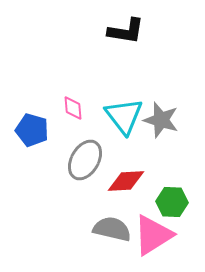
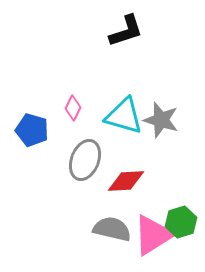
black L-shape: rotated 27 degrees counterclockwise
pink diamond: rotated 30 degrees clockwise
cyan triangle: rotated 36 degrees counterclockwise
gray ellipse: rotated 9 degrees counterclockwise
green hexagon: moved 9 px right, 20 px down; rotated 20 degrees counterclockwise
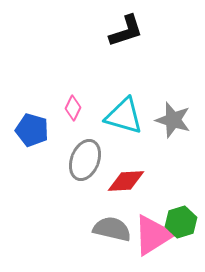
gray star: moved 12 px right
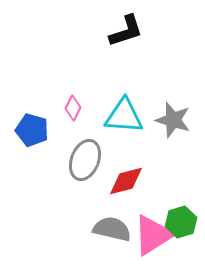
cyan triangle: rotated 12 degrees counterclockwise
red diamond: rotated 12 degrees counterclockwise
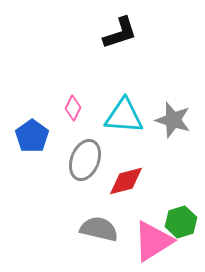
black L-shape: moved 6 px left, 2 px down
blue pentagon: moved 6 px down; rotated 20 degrees clockwise
gray semicircle: moved 13 px left
pink triangle: moved 6 px down
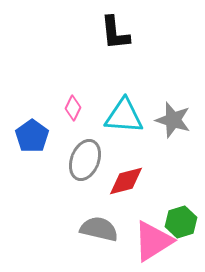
black L-shape: moved 5 px left; rotated 102 degrees clockwise
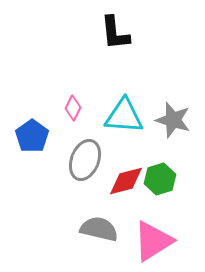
green hexagon: moved 21 px left, 43 px up
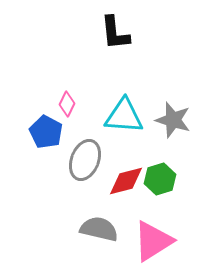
pink diamond: moved 6 px left, 4 px up
blue pentagon: moved 14 px right, 4 px up; rotated 8 degrees counterclockwise
